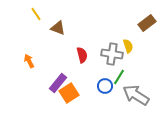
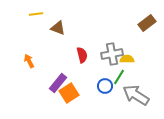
yellow line: rotated 64 degrees counterclockwise
yellow semicircle: moved 1 px left, 13 px down; rotated 72 degrees counterclockwise
gray cross: rotated 20 degrees counterclockwise
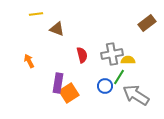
brown triangle: moved 1 px left, 1 px down
yellow semicircle: moved 1 px right, 1 px down
purple rectangle: rotated 30 degrees counterclockwise
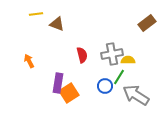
brown triangle: moved 5 px up
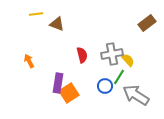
yellow semicircle: rotated 48 degrees clockwise
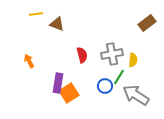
yellow semicircle: moved 5 px right; rotated 48 degrees clockwise
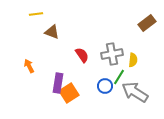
brown triangle: moved 5 px left, 8 px down
red semicircle: rotated 21 degrees counterclockwise
orange arrow: moved 5 px down
gray arrow: moved 1 px left, 3 px up
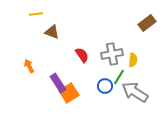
purple rectangle: rotated 42 degrees counterclockwise
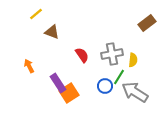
yellow line: rotated 32 degrees counterclockwise
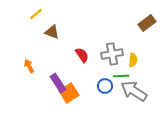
green line: moved 2 px right, 1 px up; rotated 56 degrees clockwise
gray arrow: moved 1 px left, 1 px up
